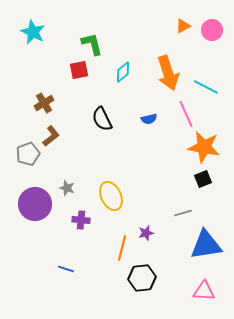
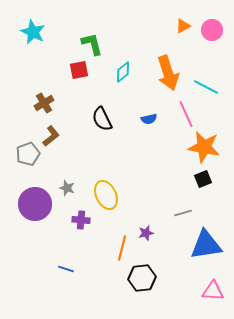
yellow ellipse: moved 5 px left, 1 px up
pink triangle: moved 9 px right
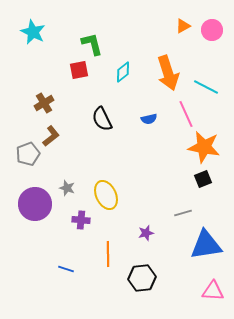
orange line: moved 14 px left, 6 px down; rotated 15 degrees counterclockwise
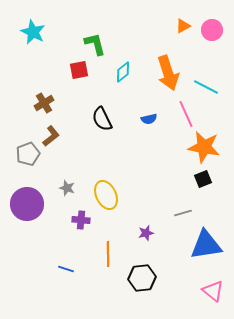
green L-shape: moved 3 px right
purple circle: moved 8 px left
pink triangle: rotated 35 degrees clockwise
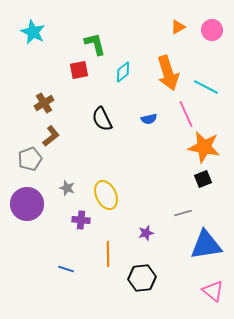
orange triangle: moved 5 px left, 1 px down
gray pentagon: moved 2 px right, 5 px down
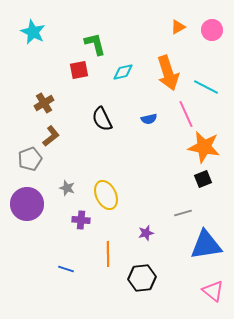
cyan diamond: rotated 25 degrees clockwise
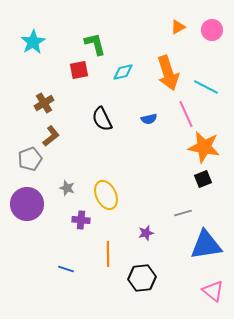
cyan star: moved 10 px down; rotated 15 degrees clockwise
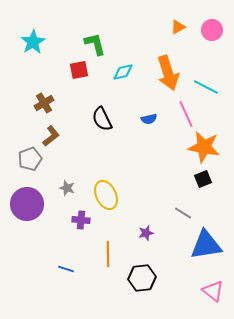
gray line: rotated 48 degrees clockwise
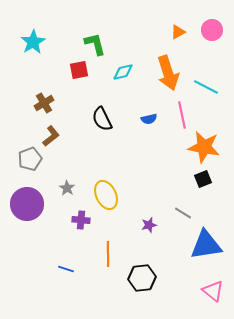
orange triangle: moved 5 px down
pink line: moved 4 px left, 1 px down; rotated 12 degrees clockwise
gray star: rotated 14 degrees clockwise
purple star: moved 3 px right, 8 px up
